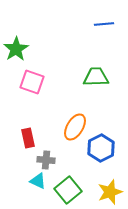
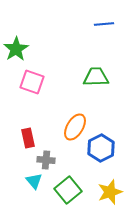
cyan triangle: moved 4 px left; rotated 24 degrees clockwise
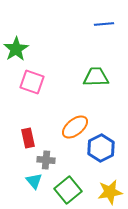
orange ellipse: rotated 20 degrees clockwise
yellow star: rotated 10 degrees clockwise
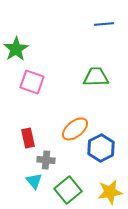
orange ellipse: moved 2 px down
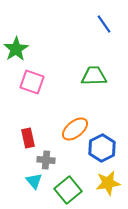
blue line: rotated 60 degrees clockwise
green trapezoid: moved 2 px left, 1 px up
blue hexagon: moved 1 px right
yellow star: moved 2 px left, 9 px up
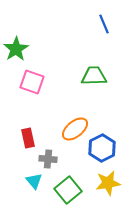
blue line: rotated 12 degrees clockwise
gray cross: moved 2 px right, 1 px up
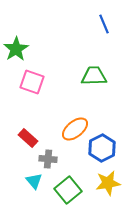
red rectangle: rotated 36 degrees counterclockwise
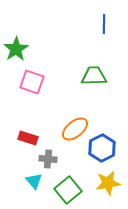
blue line: rotated 24 degrees clockwise
red rectangle: rotated 24 degrees counterclockwise
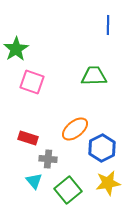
blue line: moved 4 px right, 1 px down
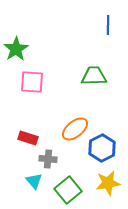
pink square: rotated 15 degrees counterclockwise
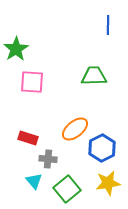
green square: moved 1 px left, 1 px up
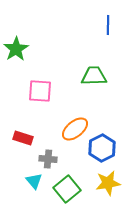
pink square: moved 8 px right, 9 px down
red rectangle: moved 5 px left
